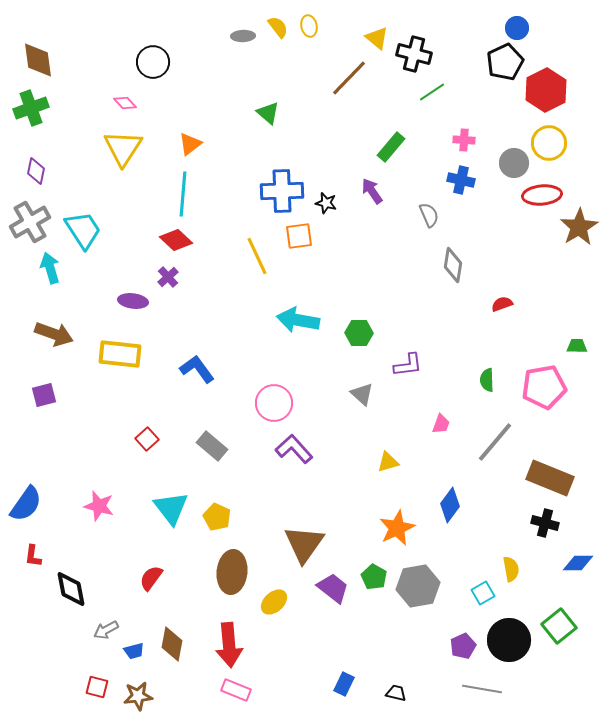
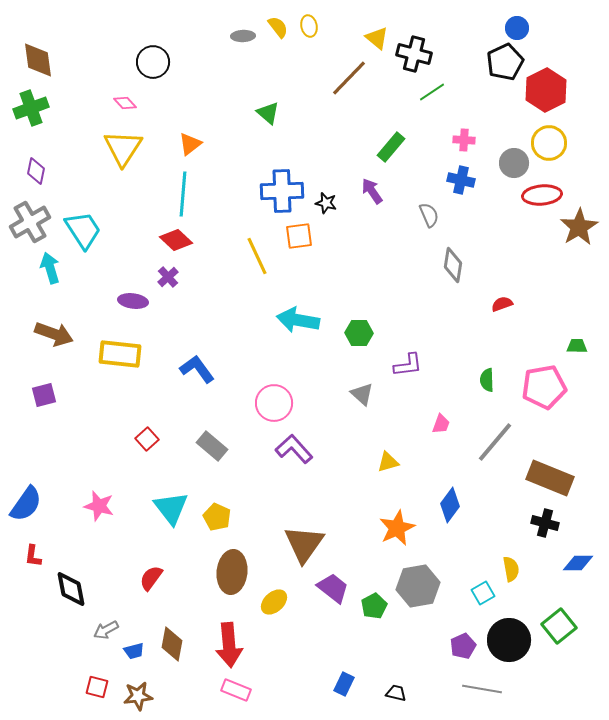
green pentagon at (374, 577): moved 29 px down; rotated 15 degrees clockwise
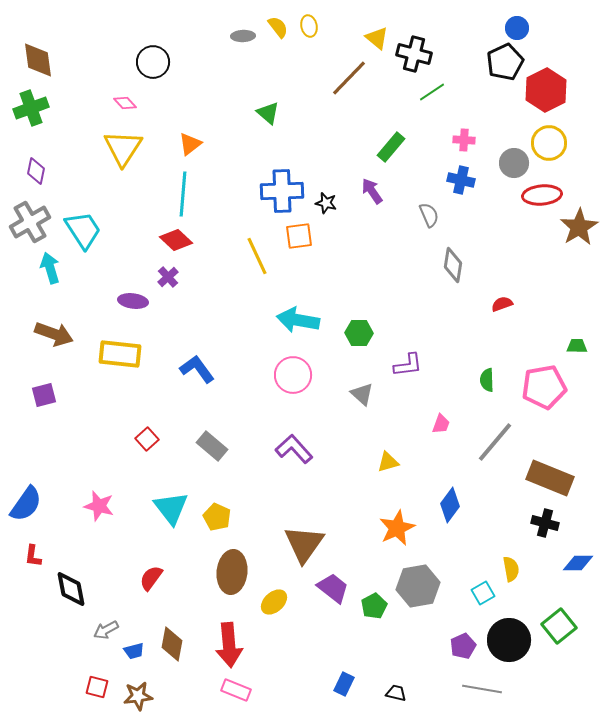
pink circle at (274, 403): moved 19 px right, 28 px up
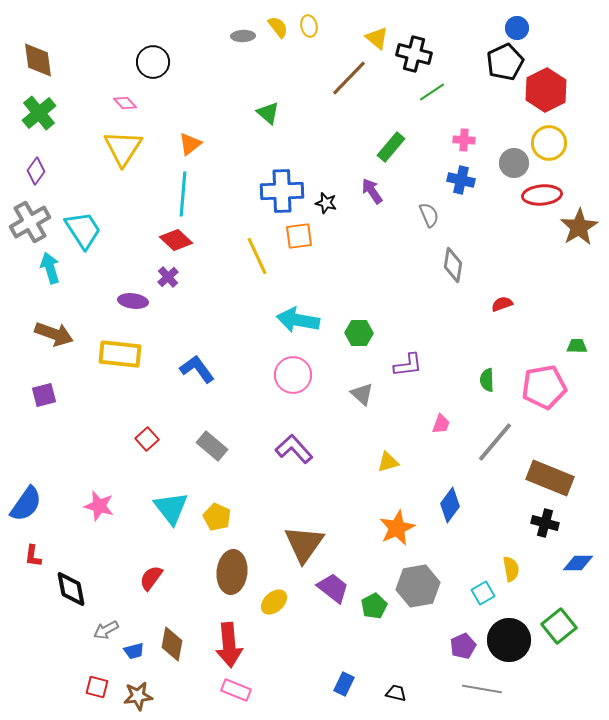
green cross at (31, 108): moved 8 px right, 5 px down; rotated 20 degrees counterclockwise
purple diamond at (36, 171): rotated 24 degrees clockwise
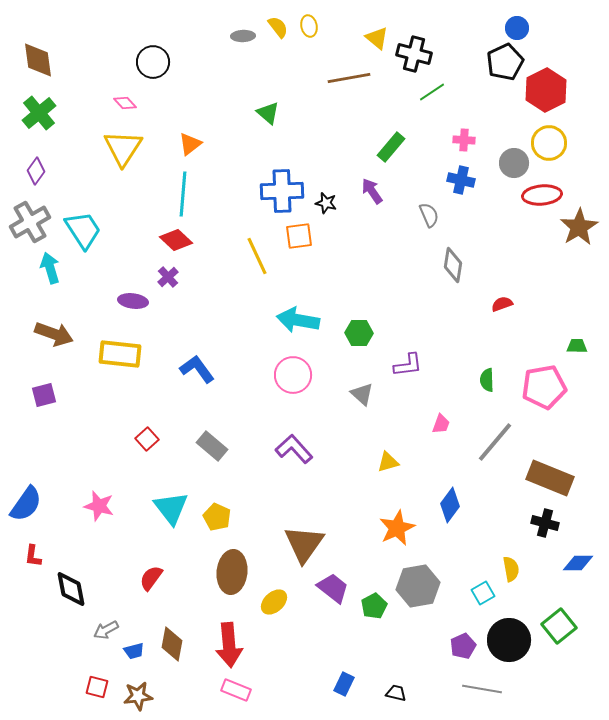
brown line at (349, 78): rotated 36 degrees clockwise
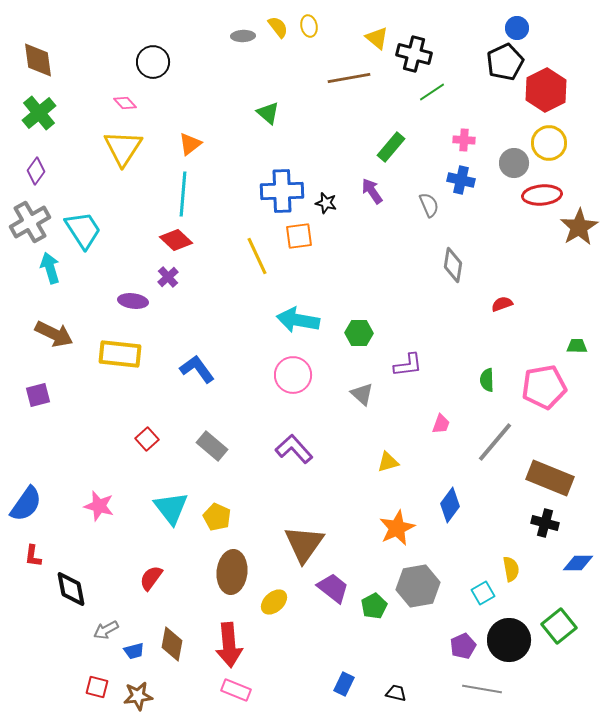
gray semicircle at (429, 215): moved 10 px up
brown arrow at (54, 334): rotated 6 degrees clockwise
purple square at (44, 395): moved 6 px left
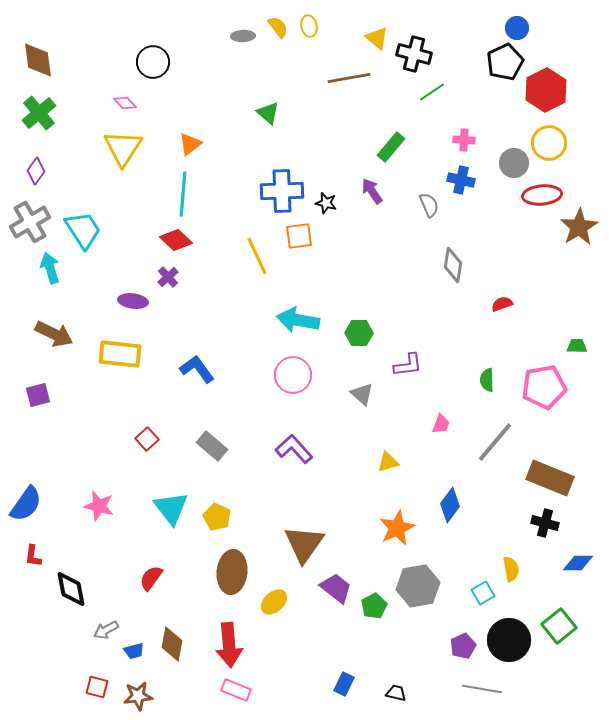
purple trapezoid at (333, 588): moved 3 px right
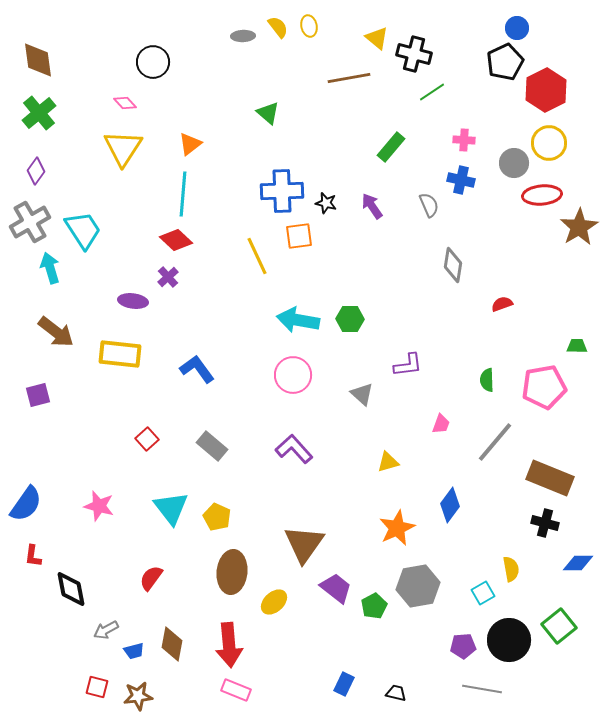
purple arrow at (372, 191): moved 15 px down
green hexagon at (359, 333): moved 9 px left, 14 px up
brown arrow at (54, 334): moved 2 px right, 2 px up; rotated 12 degrees clockwise
purple pentagon at (463, 646): rotated 20 degrees clockwise
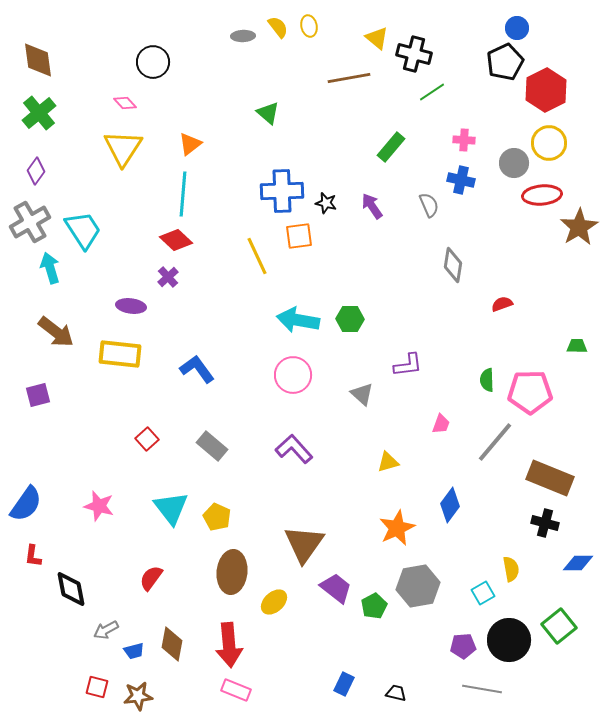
purple ellipse at (133, 301): moved 2 px left, 5 px down
pink pentagon at (544, 387): moved 14 px left, 5 px down; rotated 9 degrees clockwise
